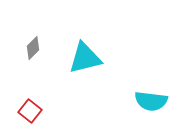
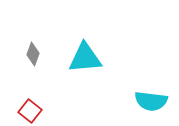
gray diamond: moved 6 px down; rotated 25 degrees counterclockwise
cyan triangle: rotated 9 degrees clockwise
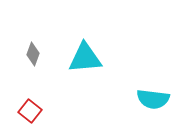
cyan semicircle: moved 2 px right, 2 px up
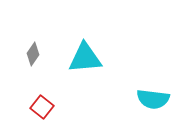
gray diamond: rotated 15 degrees clockwise
red square: moved 12 px right, 4 px up
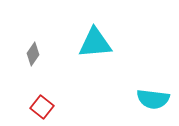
cyan triangle: moved 10 px right, 15 px up
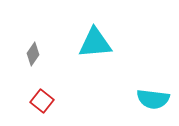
red square: moved 6 px up
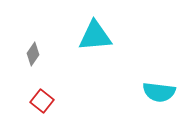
cyan triangle: moved 7 px up
cyan semicircle: moved 6 px right, 7 px up
